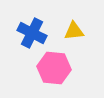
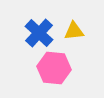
blue cross: moved 7 px right; rotated 16 degrees clockwise
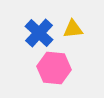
yellow triangle: moved 1 px left, 2 px up
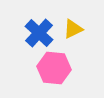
yellow triangle: rotated 20 degrees counterclockwise
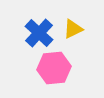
pink hexagon: rotated 12 degrees counterclockwise
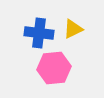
blue cross: rotated 36 degrees counterclockwise
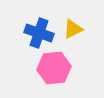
blue cross: rotated 12 degrees clockwise
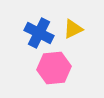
blue cross: rotated 8 degrees clockwise
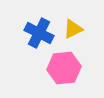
pink hexagon: moved 10 px right
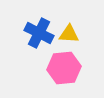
yellow triangle: moved 4 px left, 5 px down; rotated 30 degrees clockwise
